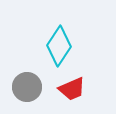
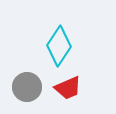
red trapezoid: moved 4 px left, 1 px up
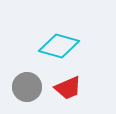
cyan diamond: rotated 72 degrees clockwise
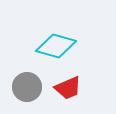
cyan diamond: moved 3 px left
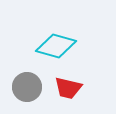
red trapezoid: rotated 36 degrees clockwise
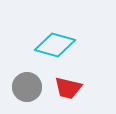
cyan diamond: moved 1 px left, 1 px up
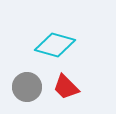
red trapezoid: moved 2 px left, 1 px up; rotated 32 degrees clockwise
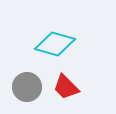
cyan diamond: moved 1 px up
